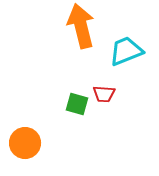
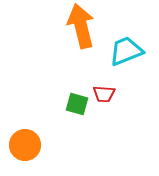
orange circle: moved 2 px down
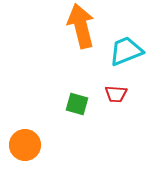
red trapezoid: moved 12 px right
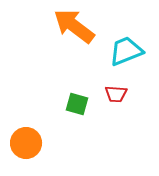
orange arrow: moved 7 px left; rotated 39 degrees counterclockwise
orange circle: moved 1 px right, 2 px up
